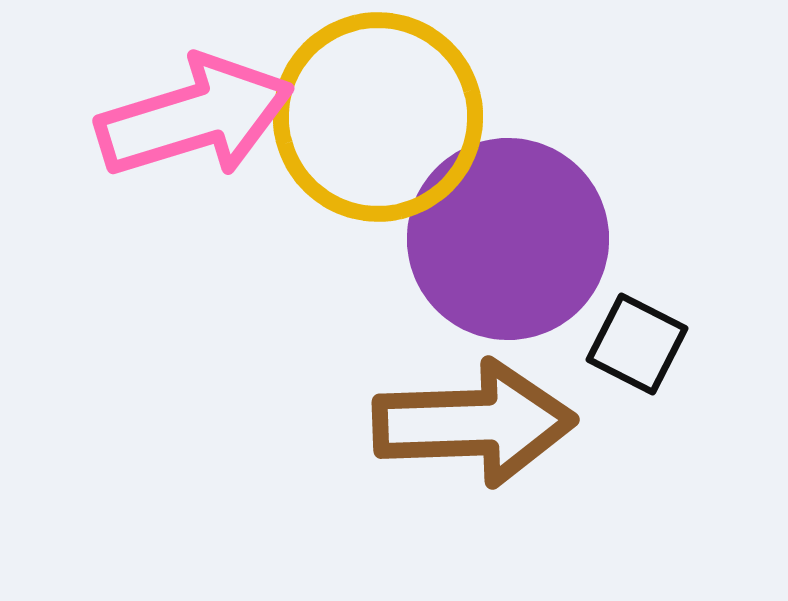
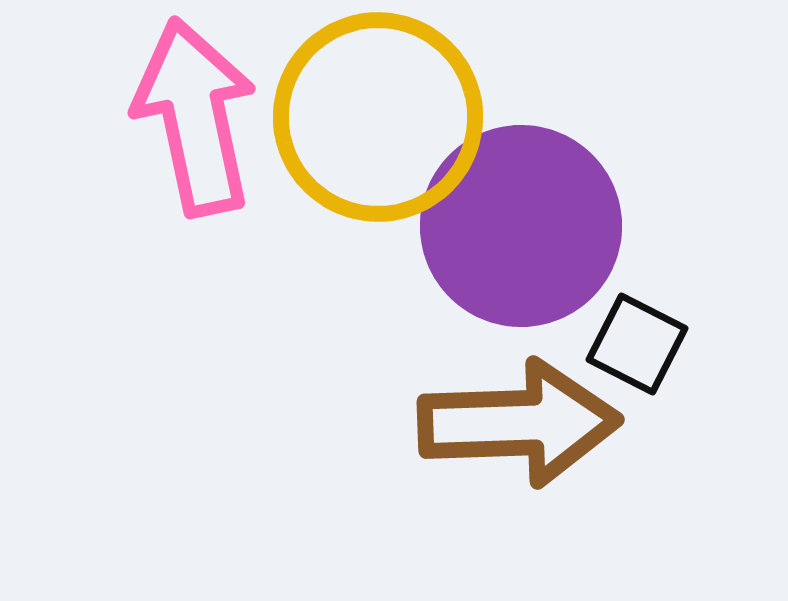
pink arrow: rotated 85 degrees counterclockwise
purple circle: moved 13 px right, 13 px up
brown arrow: moved 45 px right
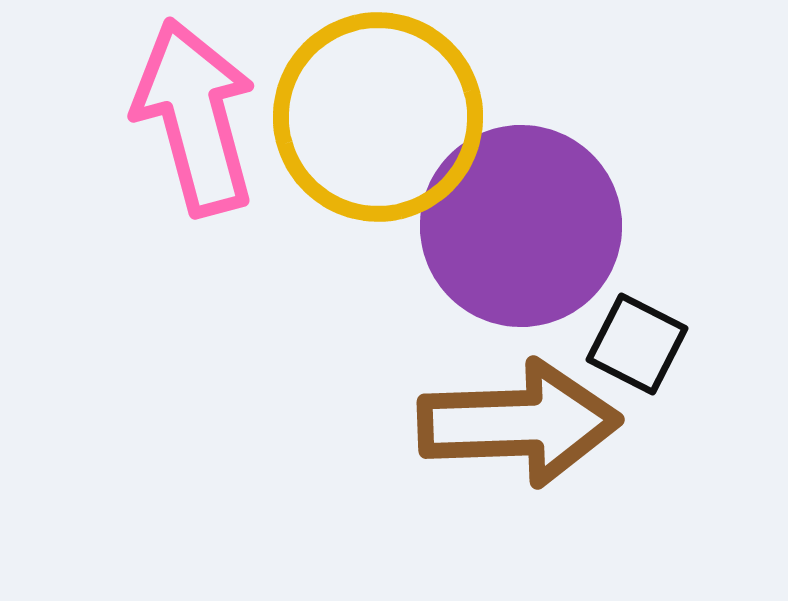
pink arrow: rotated 3 degrees counterclockwise
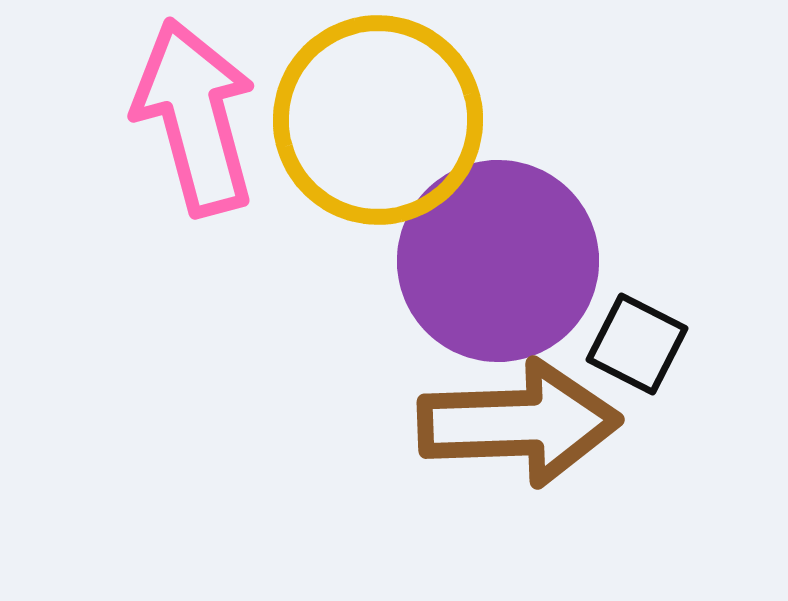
yellow circle: moved 3 px down
purple circle: moved 23 px left, 35 px down
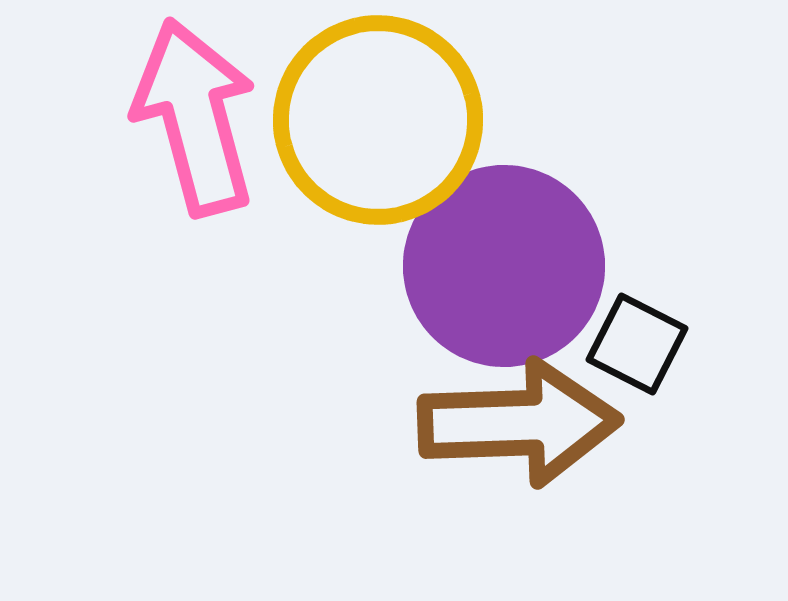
purple circle: moved 6 px right, 5 px down
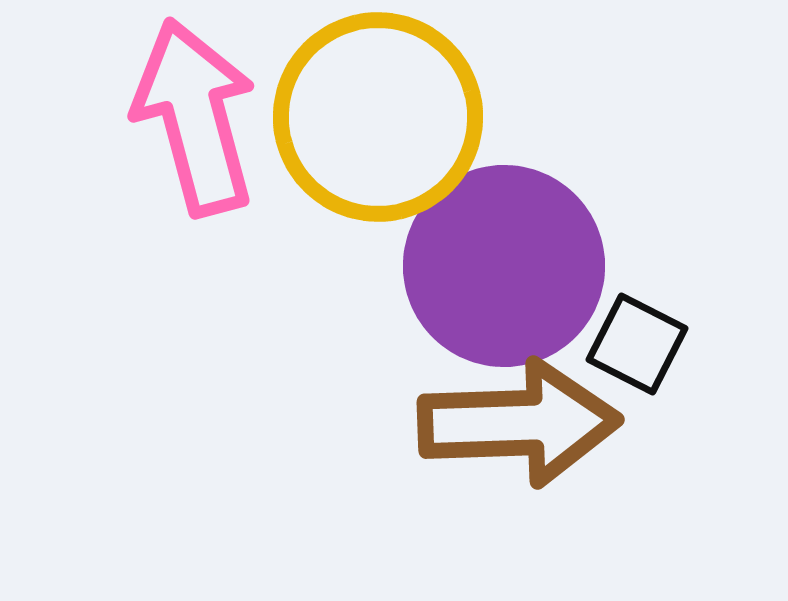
yellow circle: moved 3 px up
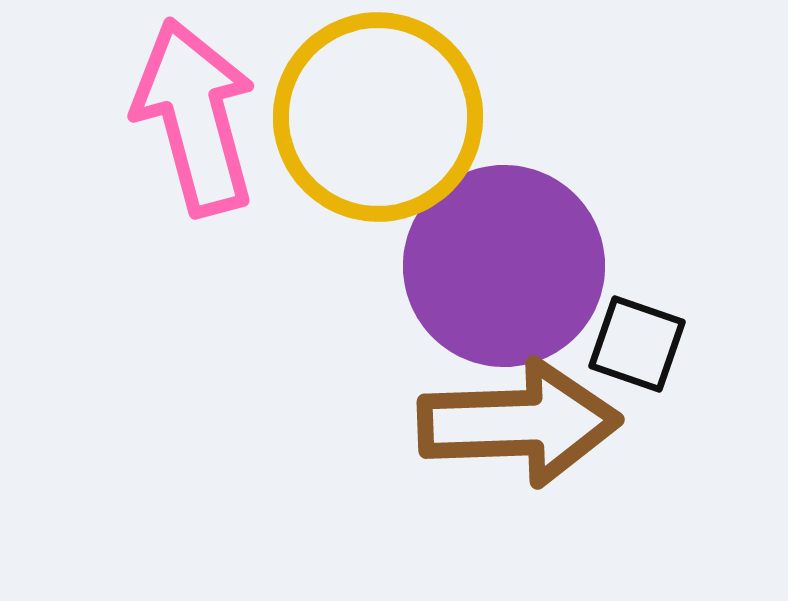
black square: rotated 8 degrees counterclockwise
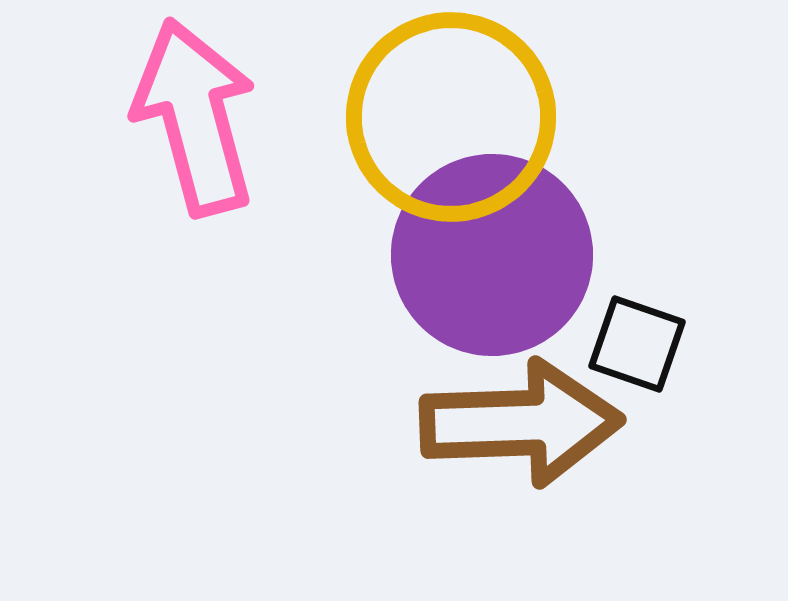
yellow circle: moved 73 px right
purple circle: moved 12 px left, 11 px up
brown arrow: moved 2 px right
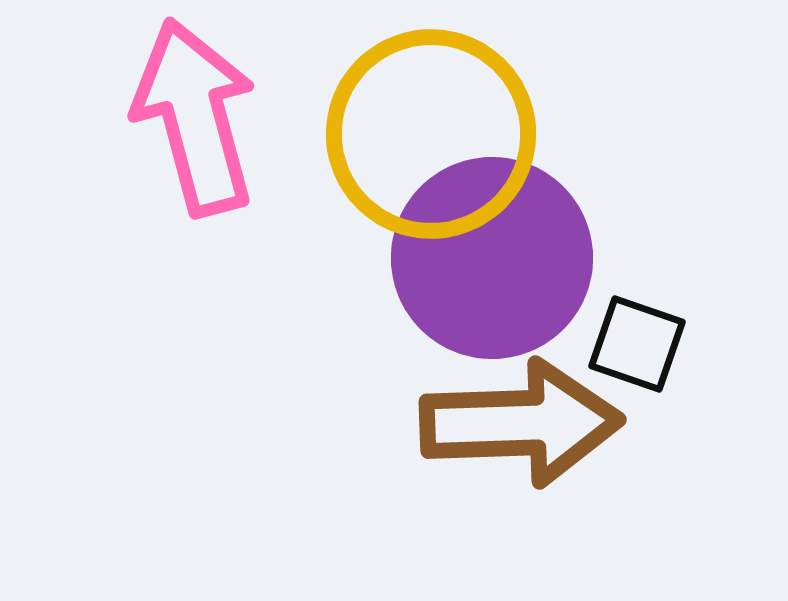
yellow circle: moved 20 px left, 17 px down
purple circle: moved 3 px down
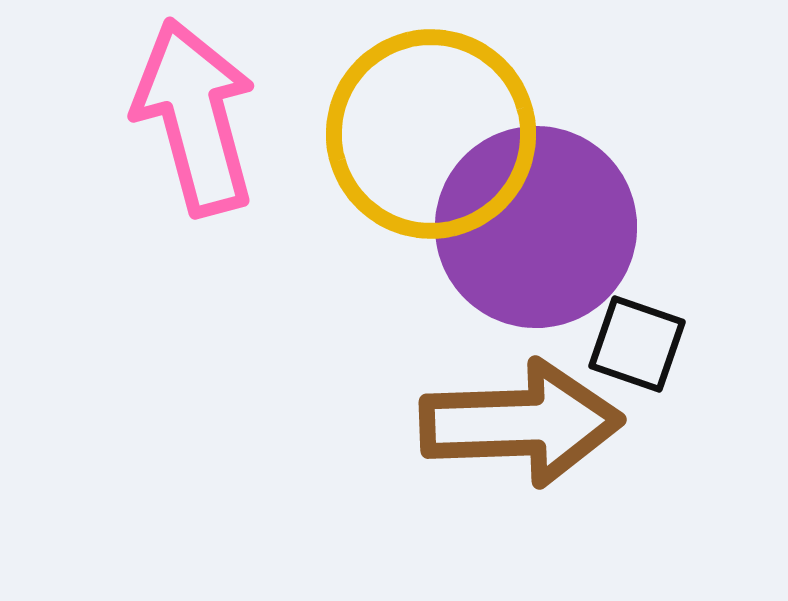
purple circle: moved 44 px right, 31 px up
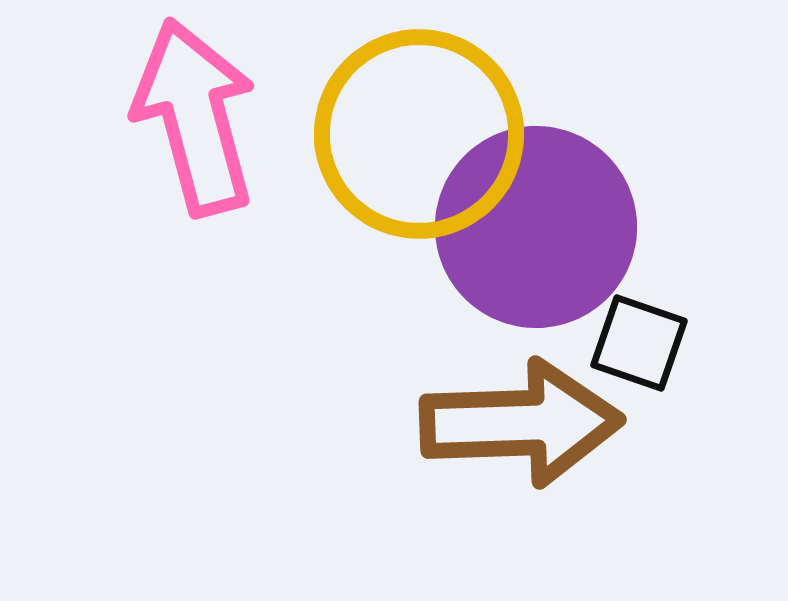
yellow circle: moved 12 px left
black square: moved 2 px right, 1 px up
